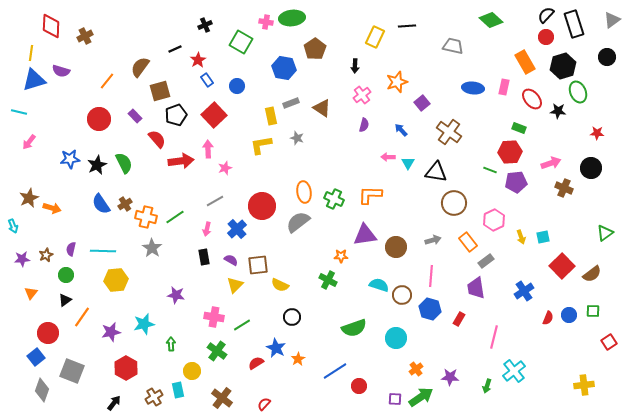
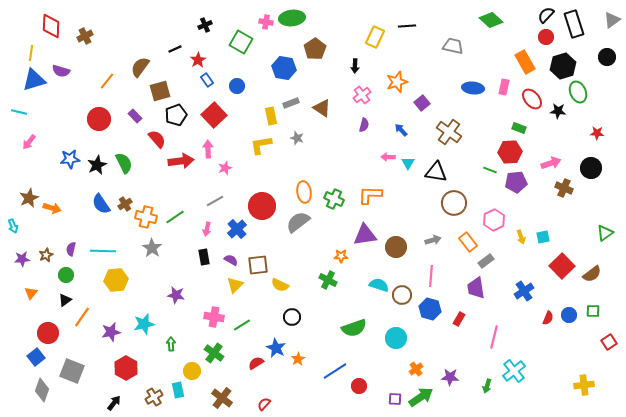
green cross at (217, 351): moved 3 px left, 2 px down
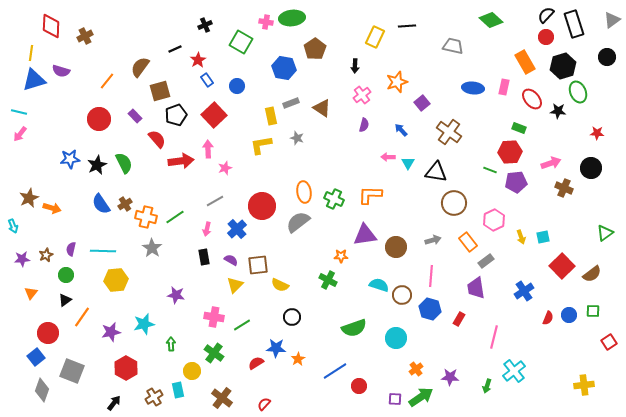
pink arrow at (29, 142): moved 9 px left, 8 px up
blue star at (276, 348): rotated 24 degrees counterclockwise
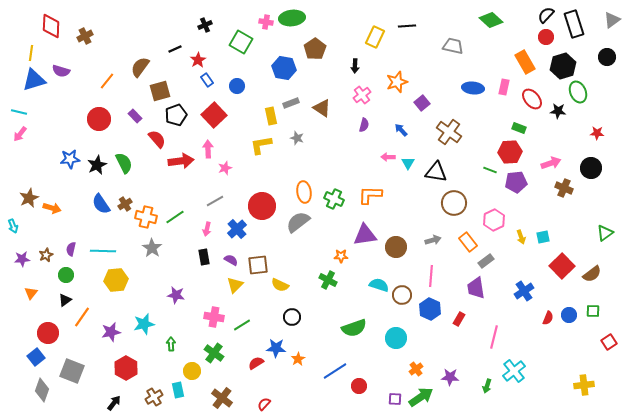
blue hexagon at (430, 309): rotated 10 degrees clockwise
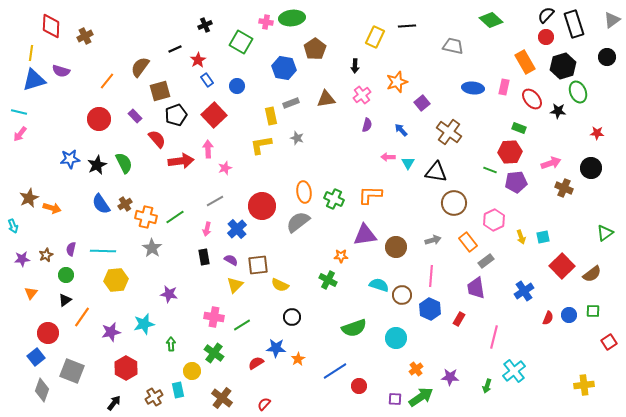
brown triangle at (322, 108): moved 4 px right, 9 px up; rotated 42 degrees counterclockwise
purple semicircle at (364, 125): moved 3 px right
purple star at (176, 295): moved 7 px left, 1 px up
